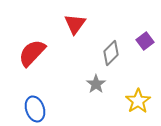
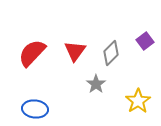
red triangle: moved 27 px down
blue ellipse: rotated 65 degrees counterclockwise
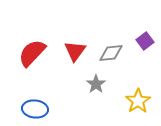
gray diamond: rotated 40 degrees clockwise
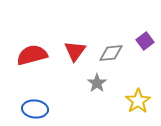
red semicircle: moved 2 px down; rotated 32 degrees clockwise
gray star: moved 1 px right, 1 px up
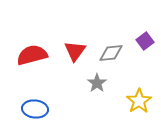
yellow star: moved 1 px right
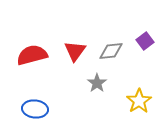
gray diamond: moved 2 px up
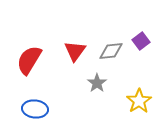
purple square: moved 4 px left
red semicircle: moved 3 px left, 5 px down; rotated 44 degrees counterclockwise
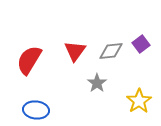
purple square: moved 3 px down
blue ellipse: moved 1 px right, 1 px down
